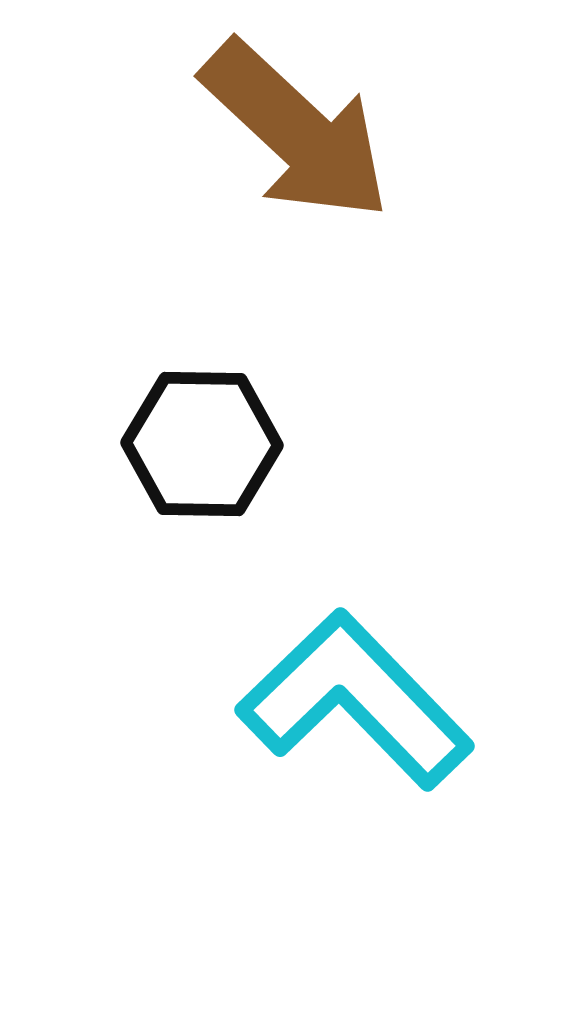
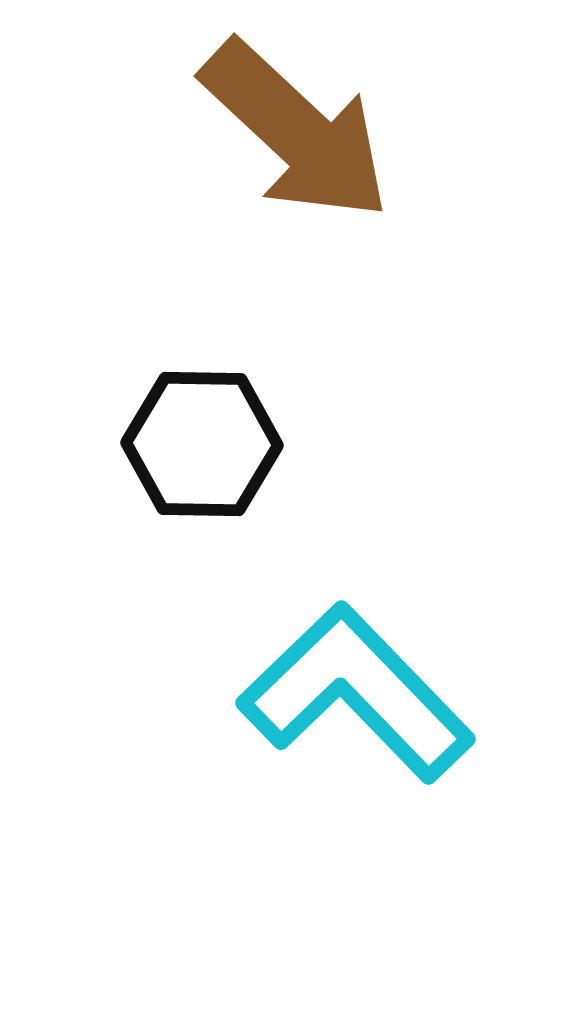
cyan L-shape: moved 1 px right, 7 px up
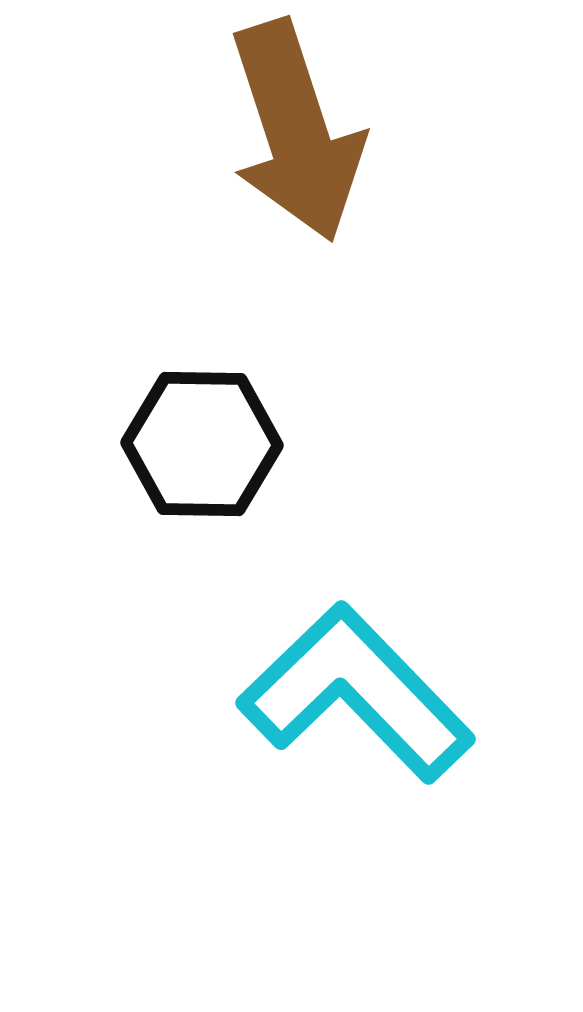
brown arrow: rotated 29 degrees clockwise
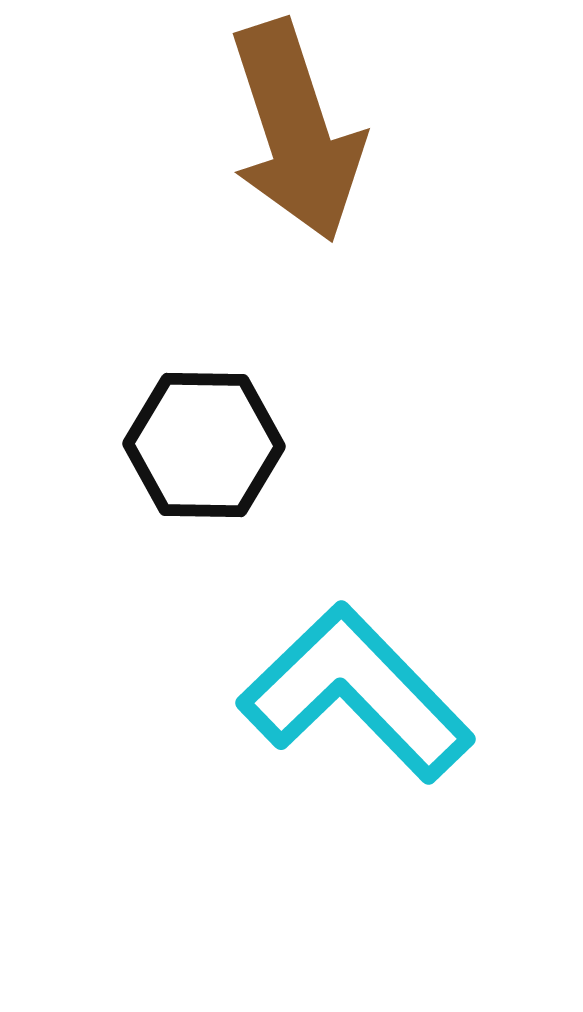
black hexagon: moved 2 px right, 1 px down
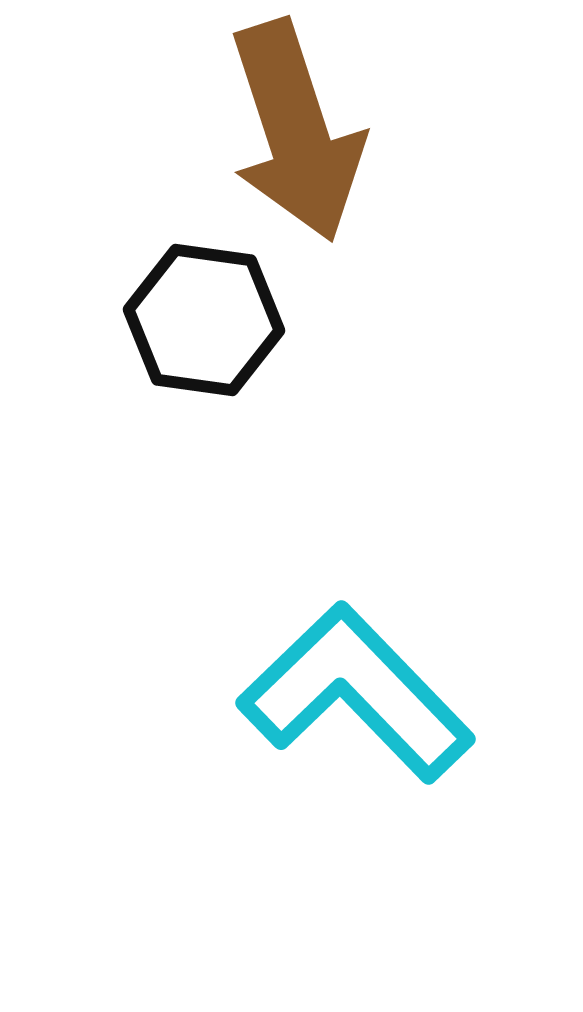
black hexagon: moved 125 px up; rotated 7 degrees clockwise
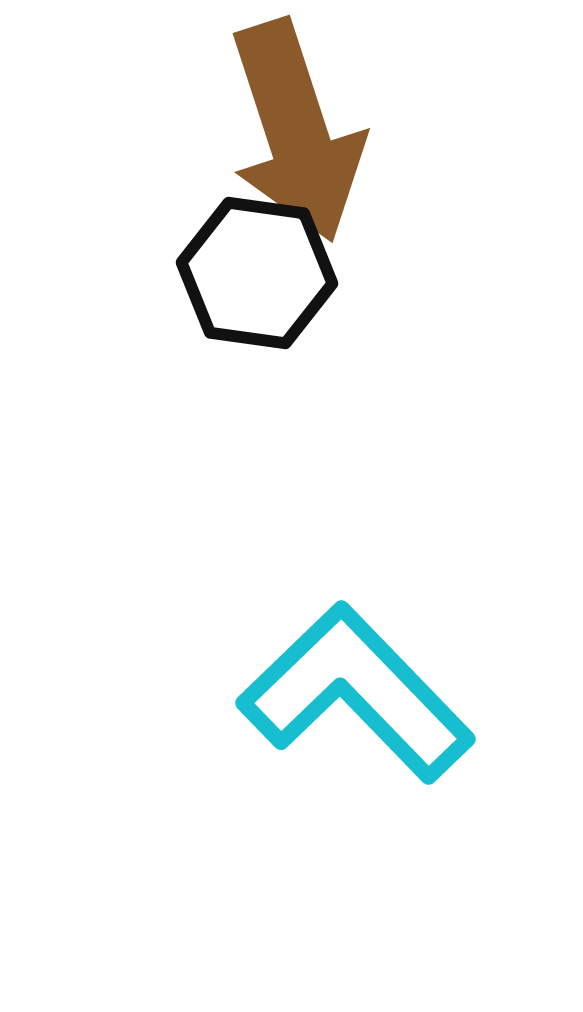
black hexagon: moved 53 px right, 47 px up
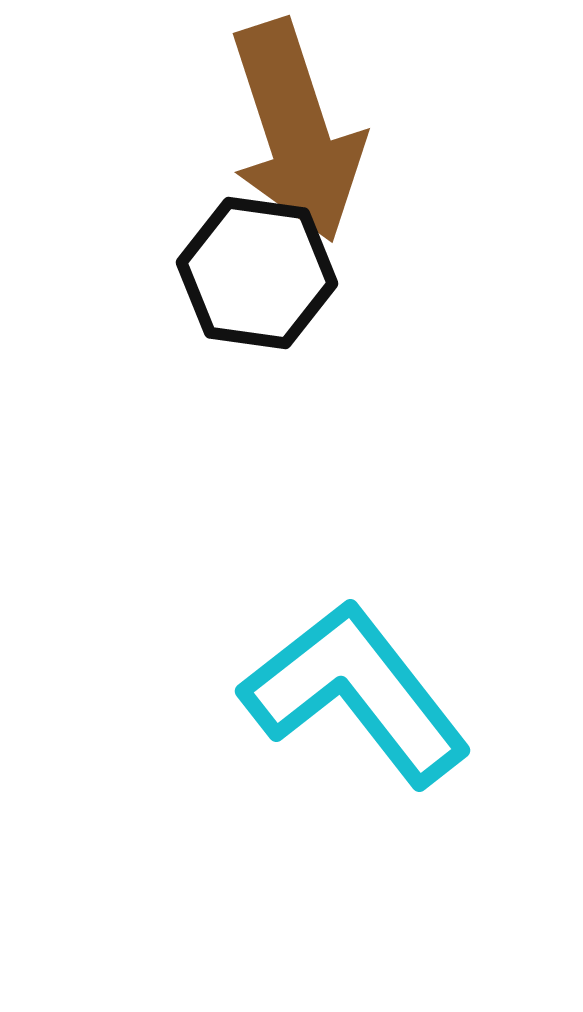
cyan L-shape: rotated 6 degrees clockwise
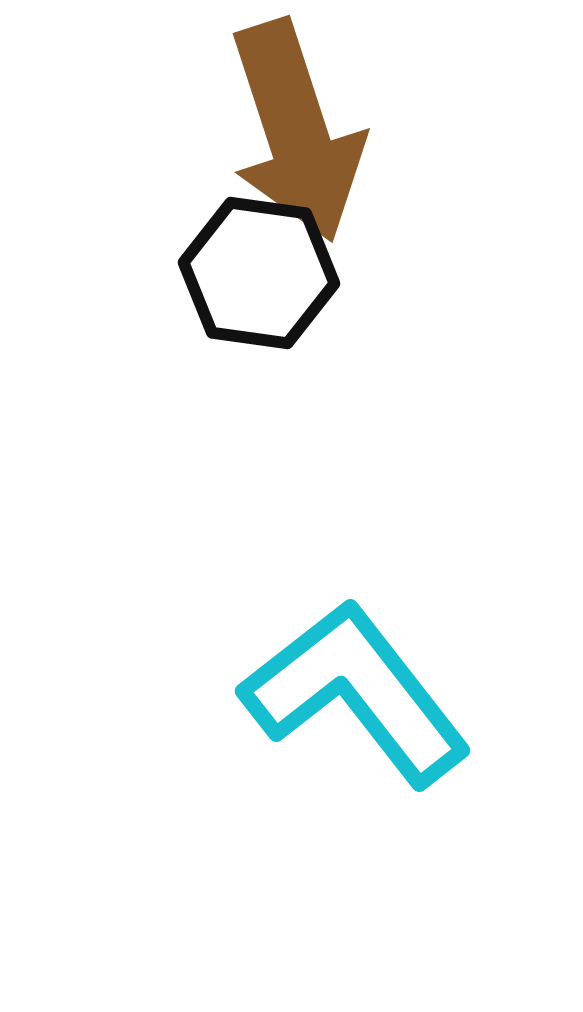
black hexagon: moved 2 px right
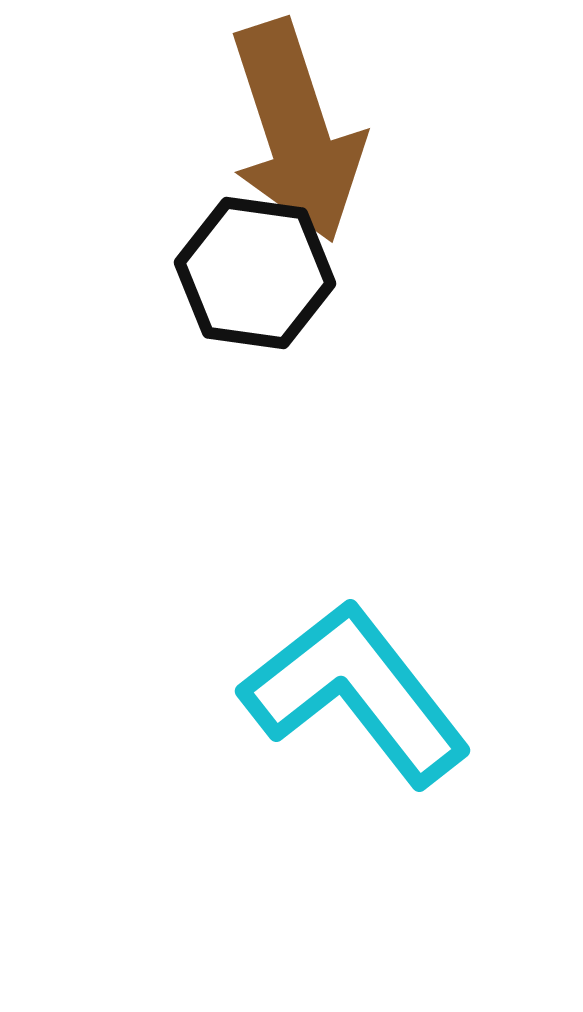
black hexagon: moved 4 px left
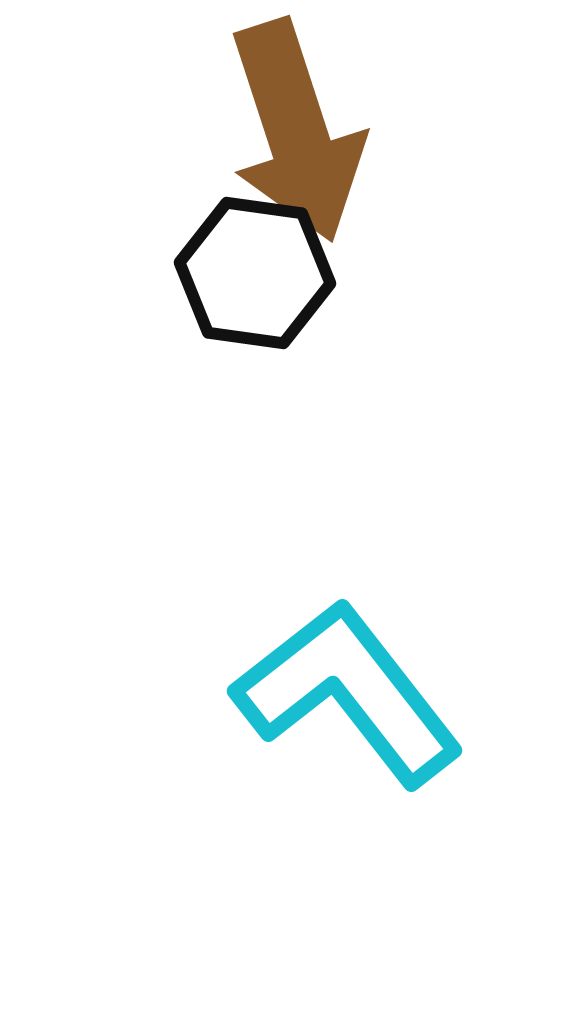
cyan L-shape: moved 8 px left
